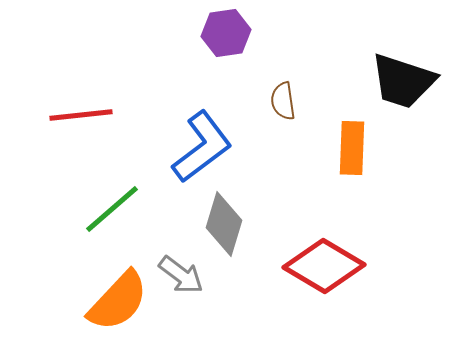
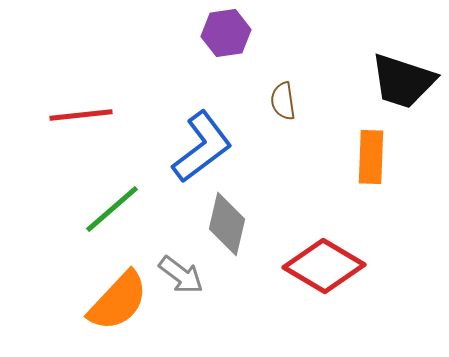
orange rectangle: moved 19 px right, 9 px down
gray diamond: moved 3 px right; rotated 4 degrees counterclockwise
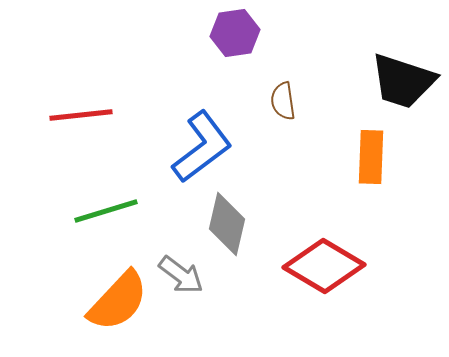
purple hexagon: moved 9 px right
green line: moved 6 px left, 2 px down; rotated 24 degrees clockwise
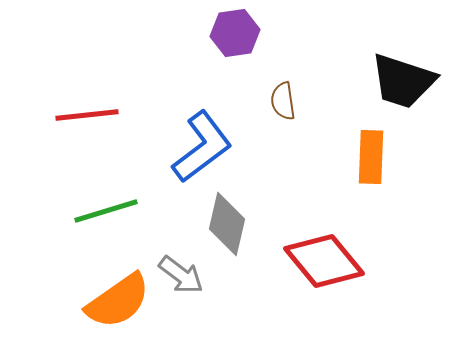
red line: moved 6 px right
red diamond: moved 5 px up; rotated 20 degrees clockwise
orange semicircle: rotated 12 degrees clockwise
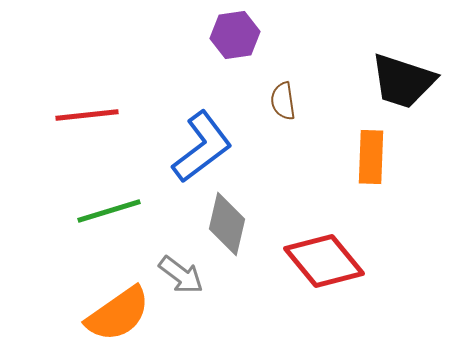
purple hexagon: moved 2 px down
green line: moved 3 px right
orange semicircle: moved 13 px down
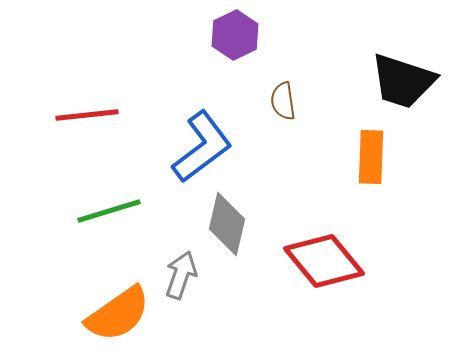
purple hexagon: rotated 18 degrees counterclockwise
gray arrow: rotated 108 degrees counterclockwise
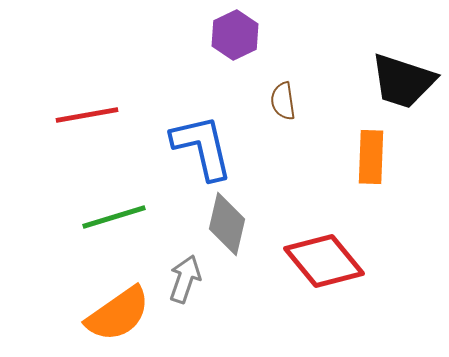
red line: rotated 4 degrees counterclockwise
blue L-shape: rotated 66 degrees counterclockwise
green line: moved 5 px right, 6 px down
gray arrow: moved 4 px right, 4 px down
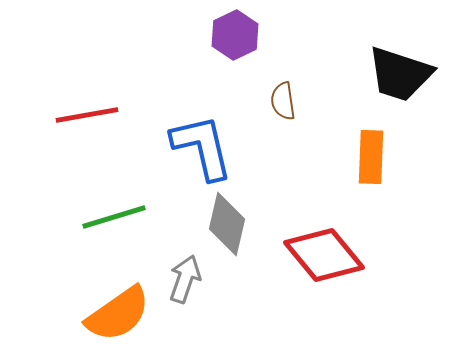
black trapezoid: moved 3 px left, 7 px up
red diamond: moved 6 px up
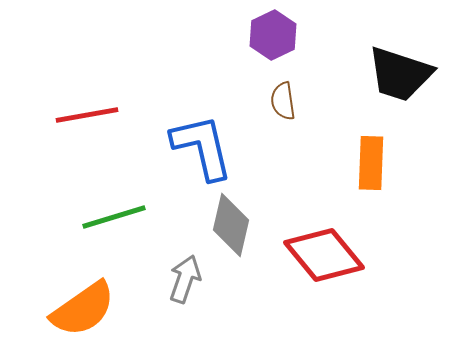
purple hexagon: moved 38 px right
orange rectangle: moved 6 px down
gray diamond: moved 4 px right, 1 px down
orange semicircle: moved 35 px left, 5 px up
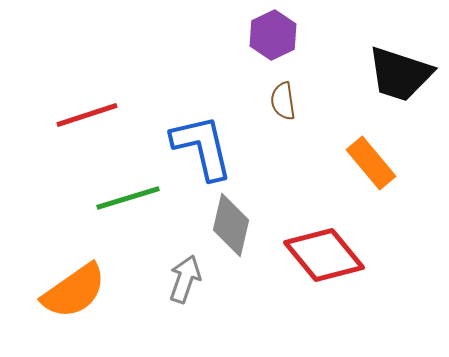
red line: rotated 8 degrees counterclockwise
orange rectangle: rotated 42 degrees counterclockwise
green line: moved 14 px right, 19 px up
orange semicircle: moved 9 px left, 18 px up
